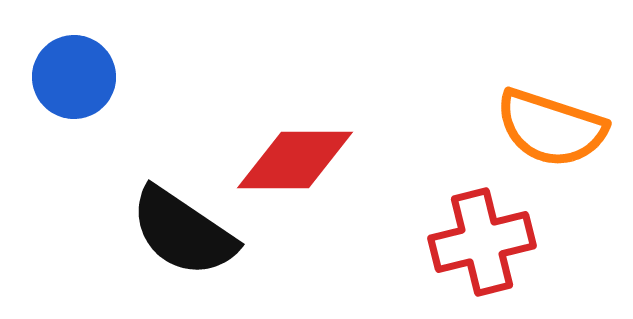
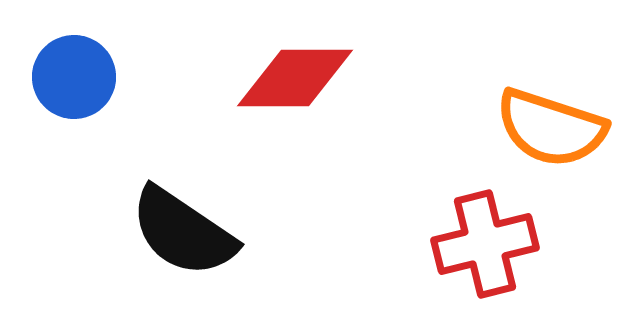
red diamond: moved 82 px up
red cross: moved 3 px right, 2 px down
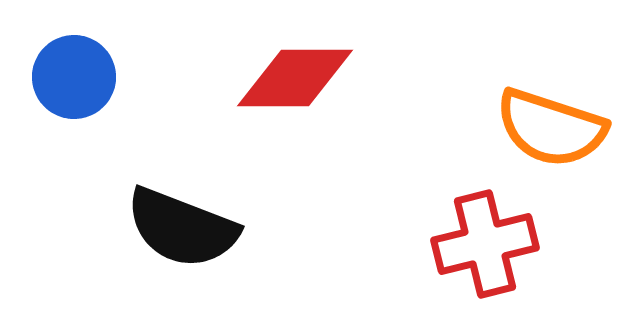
black semicircle: moved 1 px left, 4 px up; rotated 13 degrees counterclockwise
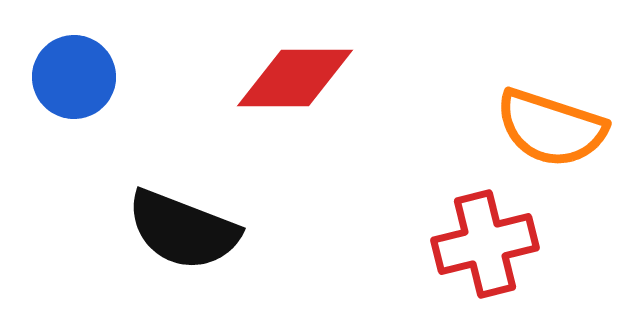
black semicircle: moved 1 px right, 2 px down
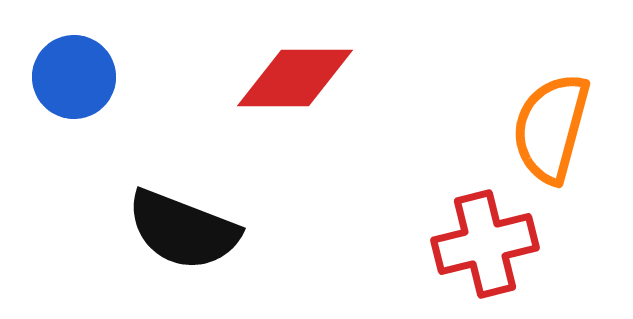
orange semicircle: rotated 87 degrees clockwise
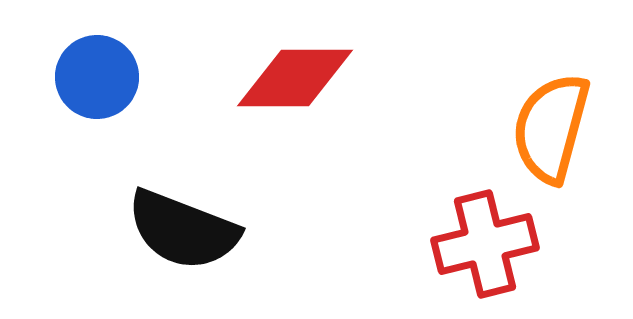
blue circle: moved 23 px right
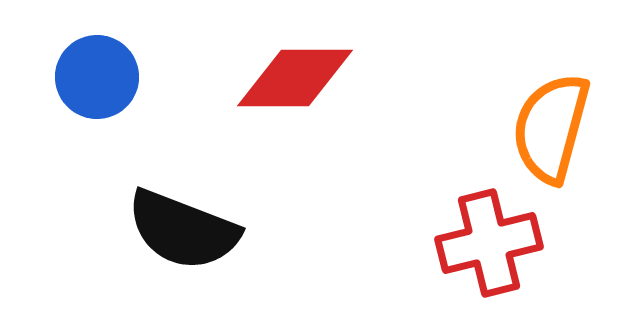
red cross: moved 4 px right, 1 px up
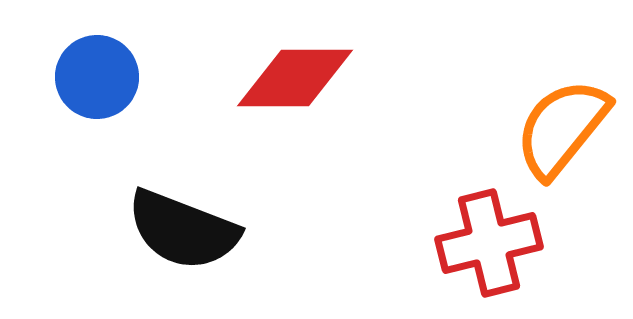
orange semicircle: moved 11 px right; rotated 24 degrees clockwise
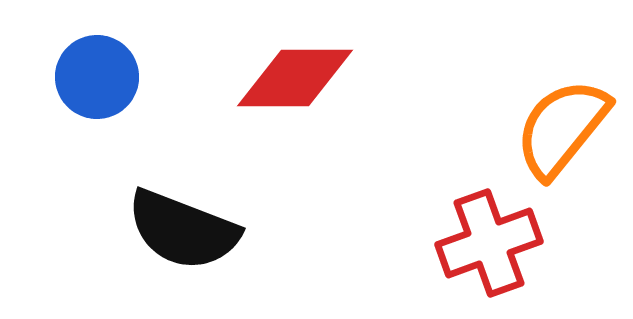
red cross: rotated 6 degrees counterclockwise
